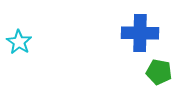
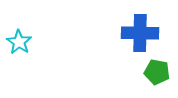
green pentagon: moved 2 px left
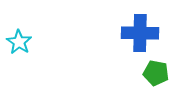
green pentagon: moved 1 px left, 1 px down
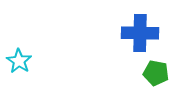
cyan star: moved 19 px down
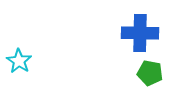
green pentagon: moved 6 px left
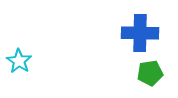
green pentagon: rotated 20 degrees counterclockwise
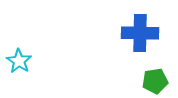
green pentagon: moved 5 px right, 8 px down
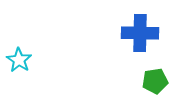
cyan star: moved 1 px up
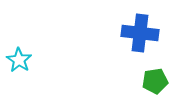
blue cross: rotated 6 degrees clockwise
